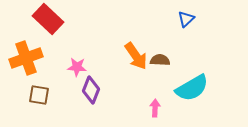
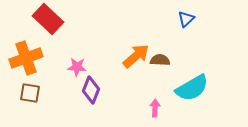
orange arrow: rotated 96 degrees counterclockwise
brown square: moved 9 px left, 2 px up
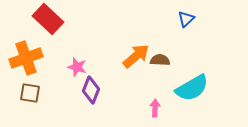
pink star: rotated 12 degrees clockwise
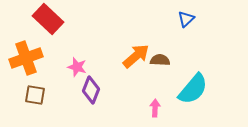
cyan semicircle: moved 1 px right, 1 px down; rotated 20 degrees counterclockwise
brown square: moved 5 px right, 2 px down
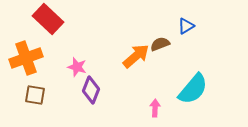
blue triangle: moved 7 px down; rotated 12 degrees clockwise
brown semicircle: moved 16 px up; rotated 24 degrees counterclockwise
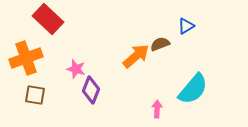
pink star: moved 1 px left, 2 px down
pink arrow: moved 2 px right, 1 px down
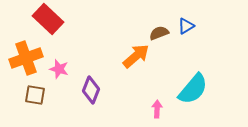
brown semicircle: moved 1 px left, 11 px up
pink star: moved 17 px left
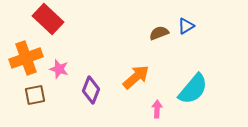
orange arrow: moved 21 px down
brown square: rotated 20 degrees counterclockwise
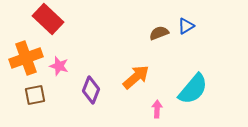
pink star: moved 3 px up
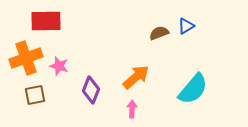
red rectangle: moved 2 px left, 2 px down; rotated 44 degrees counterclockwise
pink arrow: moved 25 px left
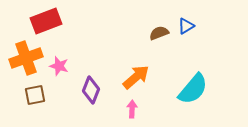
red rectangle: rotated 20 degrees counterclockwise
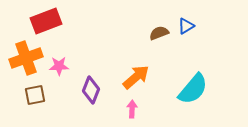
pink star: rotated 18 degrees counterclockwise
